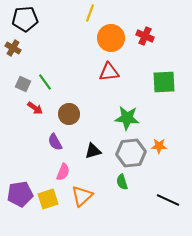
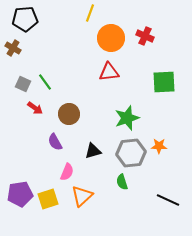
green star: rotated 25 degrees counterclockwise
pink semicircle: moved 4 px right
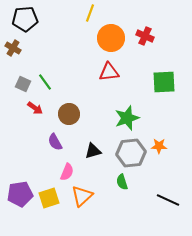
yellow square: moved 1 px right, 1 px up
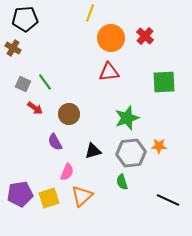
red cross: rotated 18 degrees clockwise
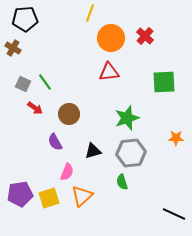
orange star: moved 17 px right, 8 px up
black line: moved 6 px right, 14 px down
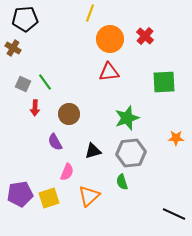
orange circle: moved 1 px left, 1 px down
red arrow: rotated 56 degrees clockwise
orange triangle: moved 7 px right
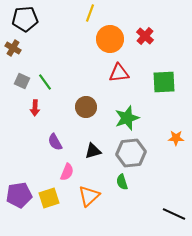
red triangle: moved 10 px right, 1 px down
gray square: moved 1 px left, 3 px up
brown circle: moved 17 px right, 7 px up
purple pentagon: moved 1 px left, 1 px down
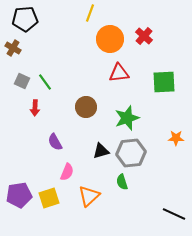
red cross: moved 1 px left
black triangle: moved 8 px right
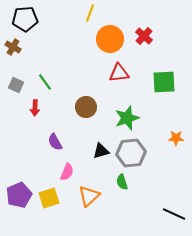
brown cross: moved 1 px up
gray square: moved 6 px left, 4 px down
purple pentagon: rotated 15 degrees counterclockwise
